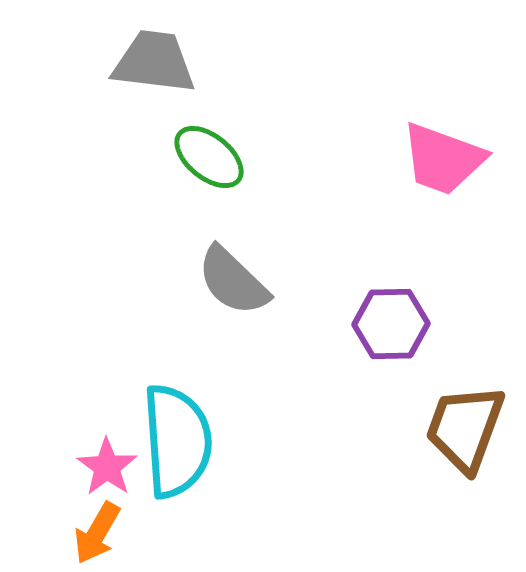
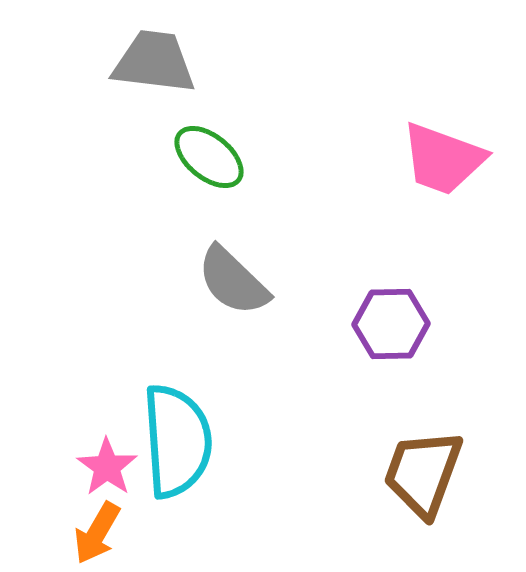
brown trapezoid: moved 42 px left, 45 px down
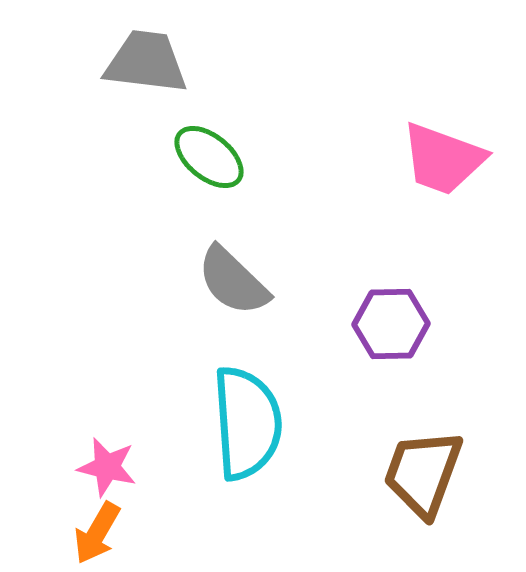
gray trapezoid: moved 8 px left
cyan semicircle: moved 70 px right, 18 px up
pink star: rotated 22 degrees counterclockwise
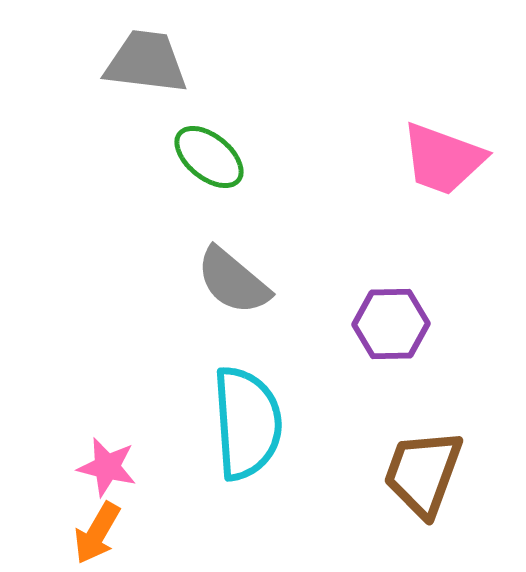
gray semicircle: rotated 4 degrees counterclockwise
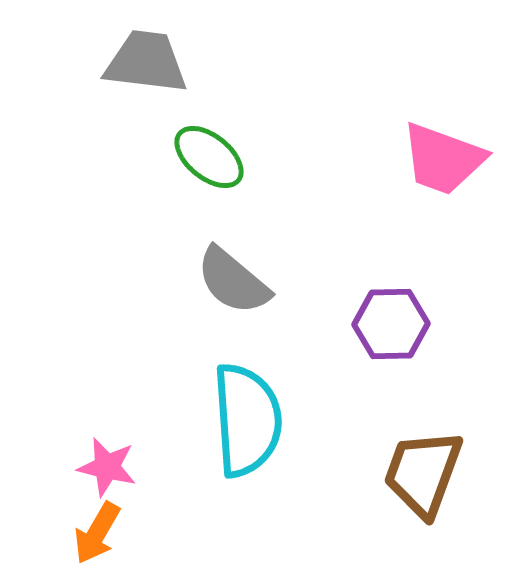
cyan semicircle: moved 3 px up
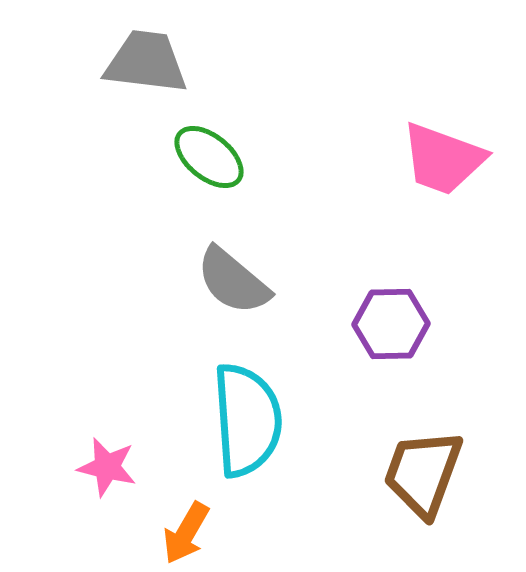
orange arrow: moved 89 px right
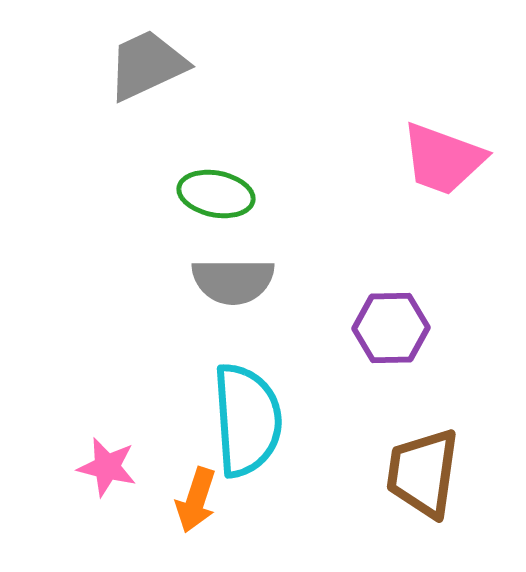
gray trapezoid: moved 1 px right, 3 px down; rotated 32 degrees counterclockwise
green ellipse: moved 7 px right, 37 px down; rotated 28 degrees counterclockwise
gray semicircle: rotated 40 degrees counterclockwise
purple hexagon: moved 4 px down
brown trapezoid: rotated 12 degrees counterclockwise
orange arrow: moved 10 px right, 33 px up; rotated 12 degrees counterclockwise
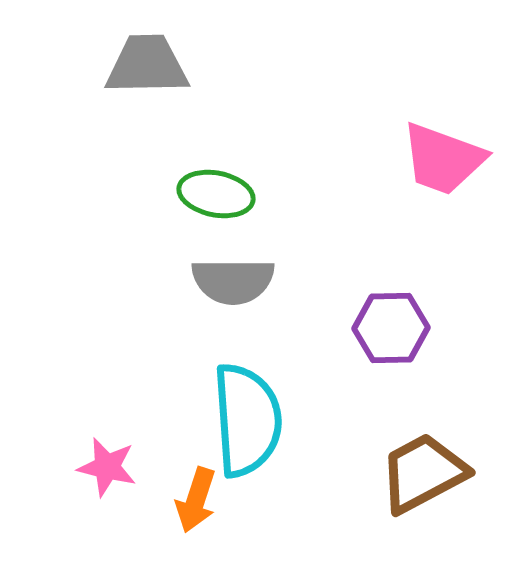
gray trapezoid: rotated 24 degrees clockwise
brown trapezoid: rotated 54 degrees clockwise
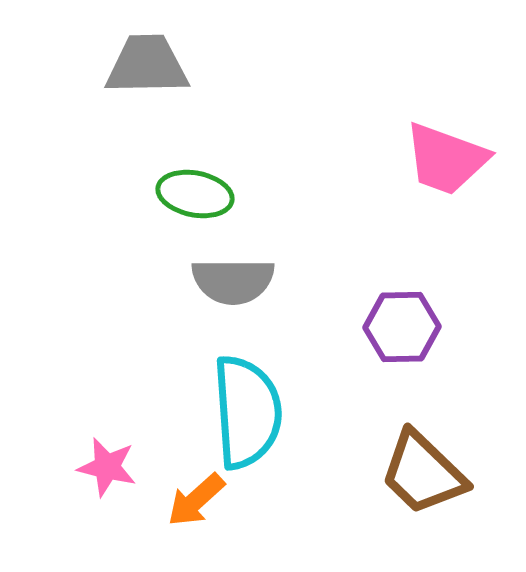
pink trapezoid: moved 3 px right
green ellipse: moved 21 px left
purple hexagon: moved 11 px right, 1 px up
cyan semicircle: moved 8 px up
brown trapezoid: rotated 108 degrees counterclockwise
orange arrow: rotated 30 degrees clockwise
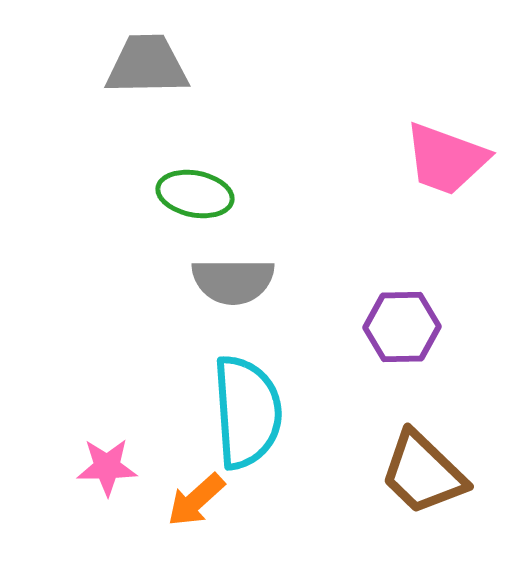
pink star: rotated 14 degrees counterclockwise
